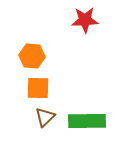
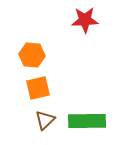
orange hexagon: moved 1 px up
orange square: rotated 15 degrees counterclockwise
brown triangle: moved 3 px down
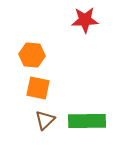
orange square: rotated 25 degrees clockwise
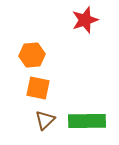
red star: rotated 16 degrees counterclockwise
orange hexagon: rotated 10 degrees counterclockwise
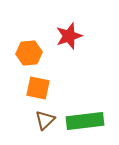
red star: moved 16 px left, 16 px down
orange hexagon: moved 3 px left, 2 px up
green rectangle: moved 2 px left; rotated 6 degrees counterclockwise
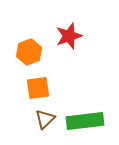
orange hexagon: moved 1 px up; rotated 15 degrees counterclockwise
orange square: rotated 20 degrees counterclockwise
brown triangle: moved 1 px up
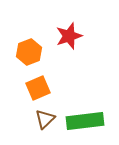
orange square: rotated 15 degrees counterclockwise
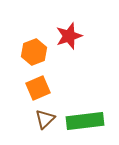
orange hexagon: moved 5 px right
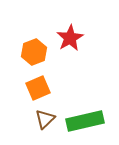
red star: moved 1 px right, 2 px down; rotated 12 degrees counterclockwise
green rectangle: rotated 6 degrees counterclockwise
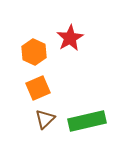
orange hexagon: rotated 15 degrees counterclockwise
green rectangle: moved 2 px right
